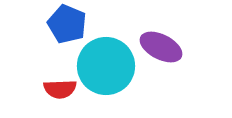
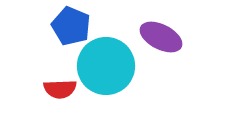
blue pentagon: moved 4 px right, 2 px down
purple ellipse: moved 10 px up
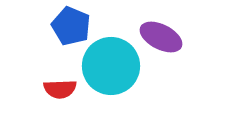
cyan circle: moved 5 px right
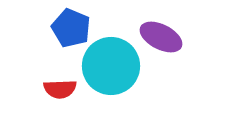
blue pentagon: moved 2 px down
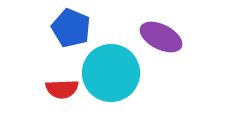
cyan circle: moved 7 px down
red semicircle: moved 2 px right
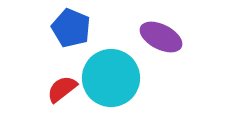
cyan circle: moved 5 px down
red semicircle: rotated 144 degrees clockwise
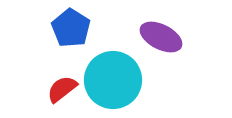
blue pentagon: rotated 9 degrees clockwise
cyan circle: moved 2 px right, 2 px down
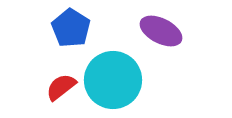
purple ellipse: moved 6 px up
red semicircle: moved 1 px left, 2 px up
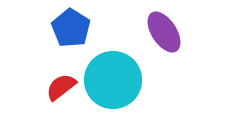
purple ellipse: moved 3 px right, 1 px down; rotated 30 degrees clockwise
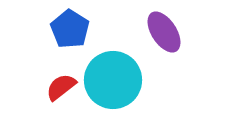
blue pentagon: moved 1 px left, 1 px down
